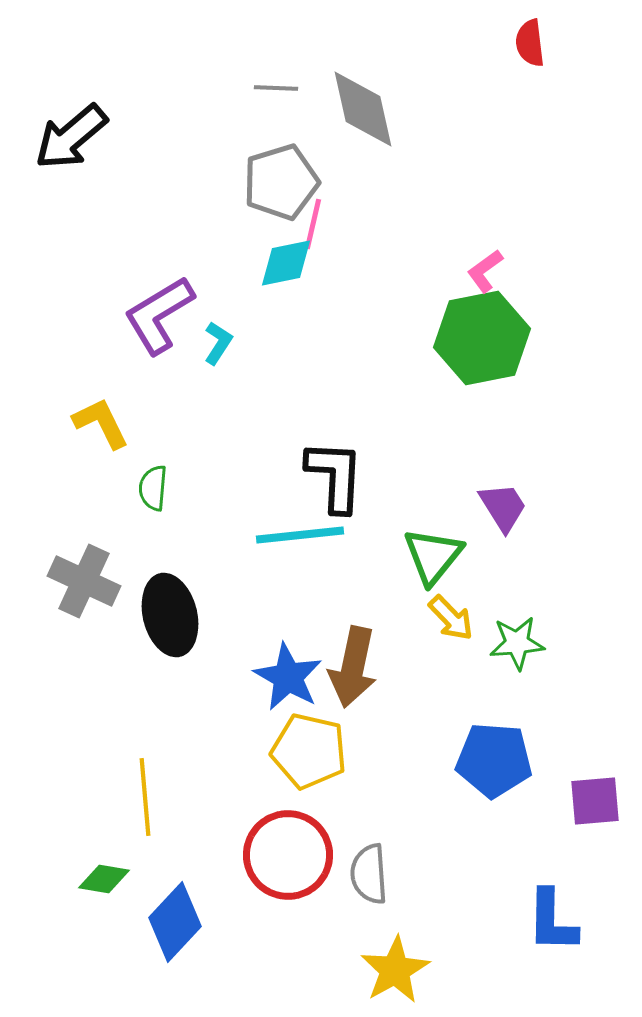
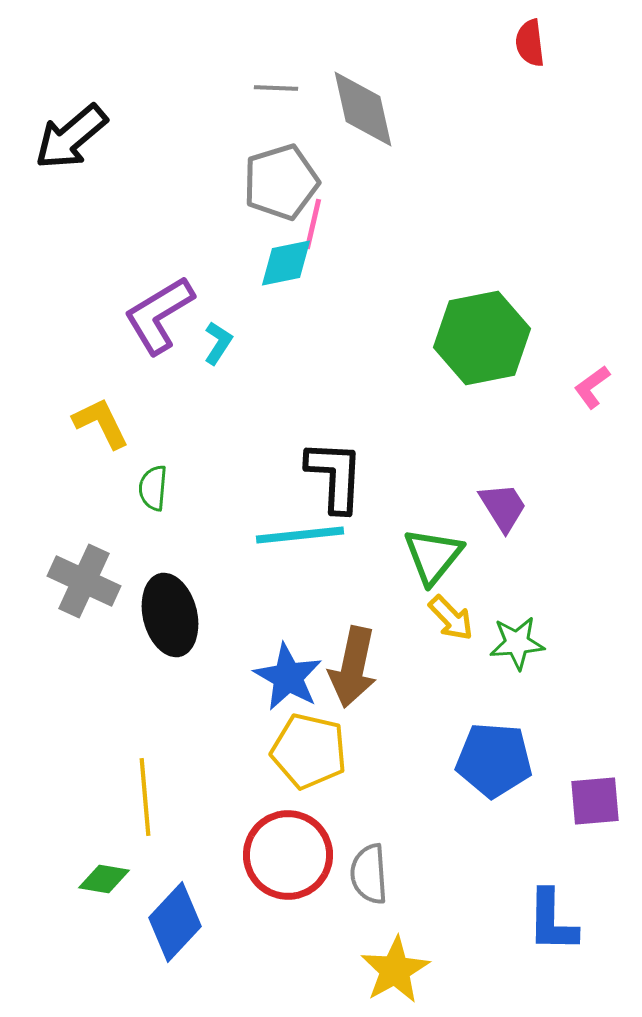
pink L-shape: moved 107 px right, 116 px down
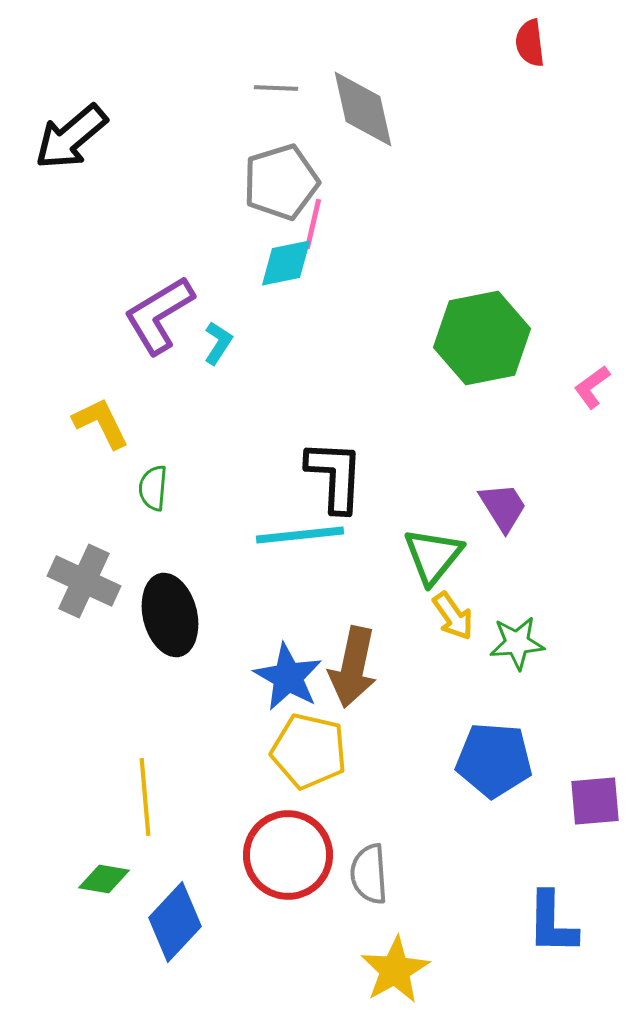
yellow arrow: moved 2 px right, 2 px up; rotated 9 degrees clockwise
blue L-shape: moved 2 px down
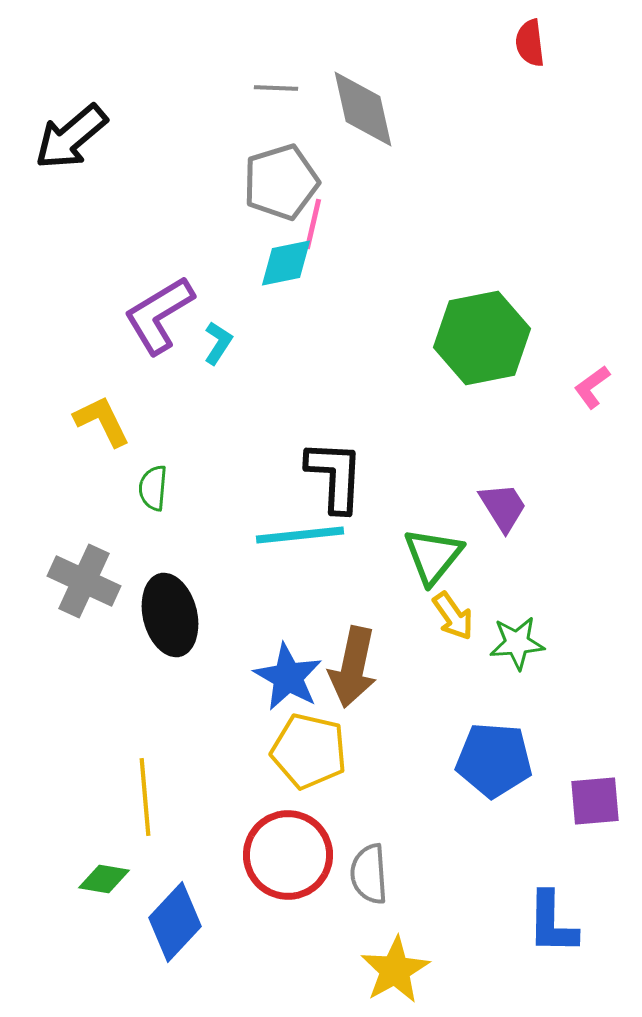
yellow L-shape: moved 1 px right, 2 px up
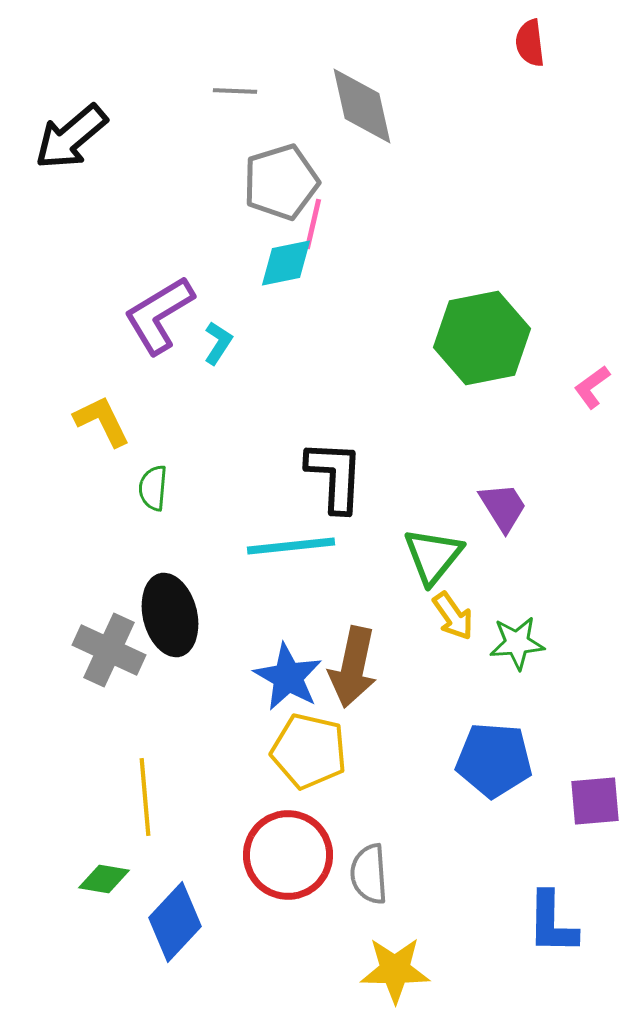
gray line: moved 41 px left, 3 px down
gray diamond: moved 1 px left, 3 px up
cyan line: moved 9 px left, 11 px down
gray cross: moved 25 px right, 69 px down
yellow star: rotated 30 degrees clockwise
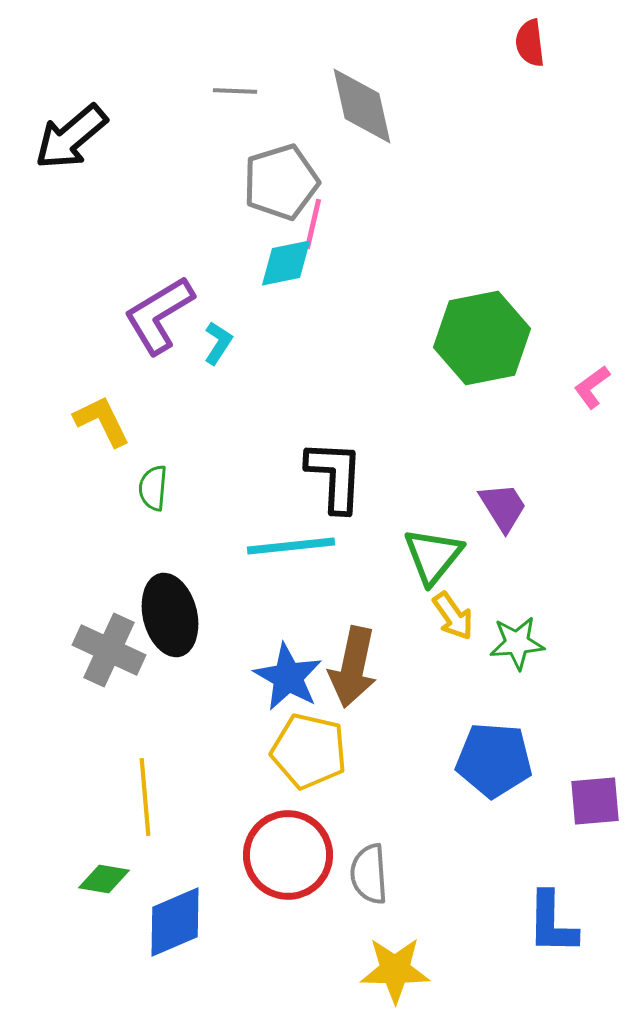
blue diamond: rotated 24 degrees clockwise
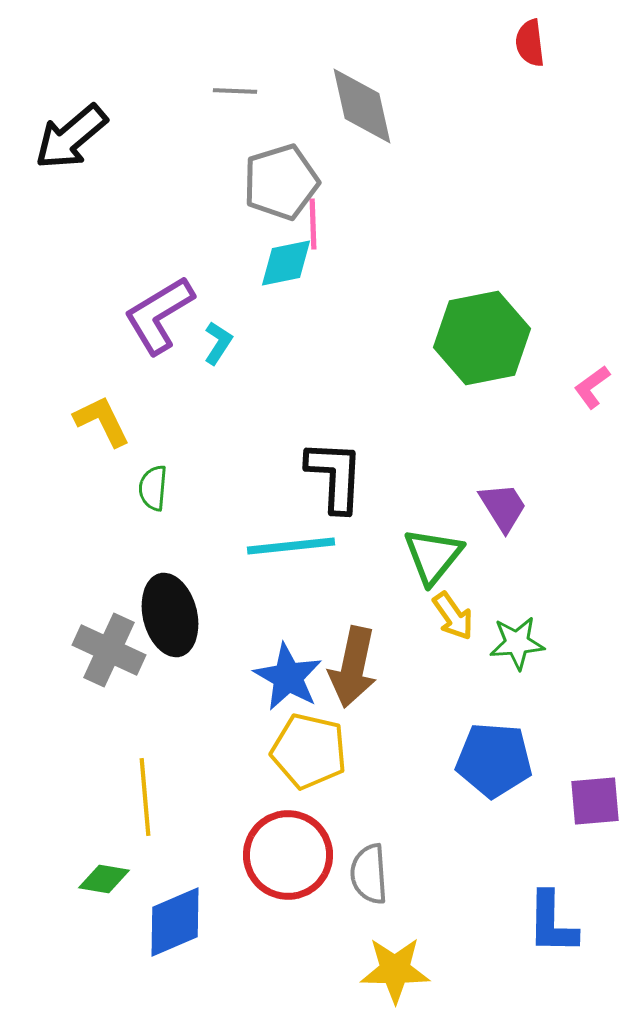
pink line: rotated 15 degrees counterclockwise
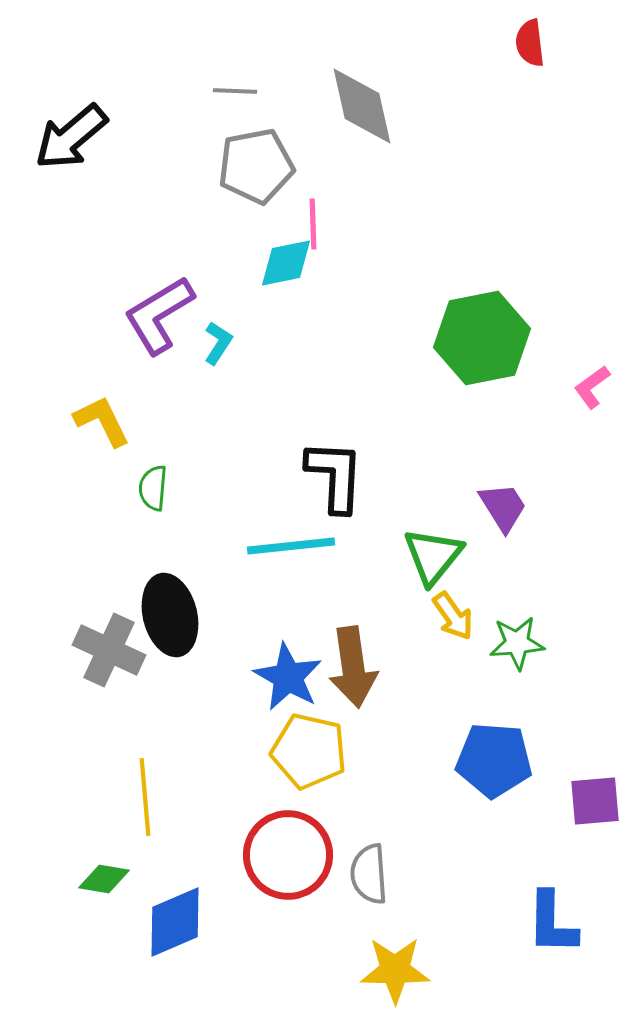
gray pentagon: moved 25 px left, 16 px up; rotated 6 degrees clockwise
brown arrow: rotated 20 degrees counterclockwise
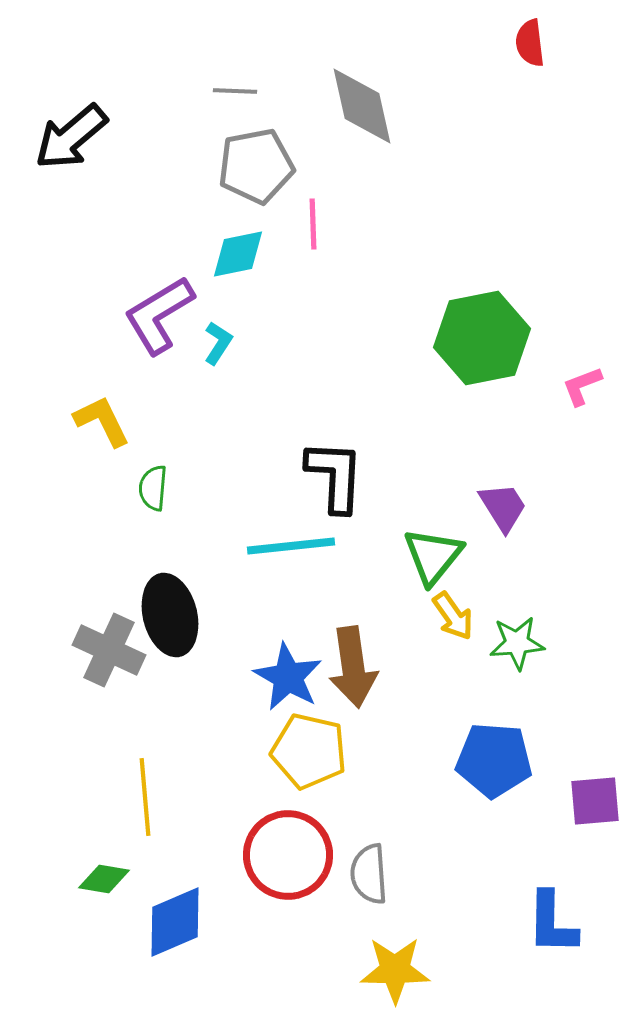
cyan diamond: moved 48 px left, 9 px up
pink L-shape: moved 10 px left, 1 px up; rotated 15 degrees clockwise
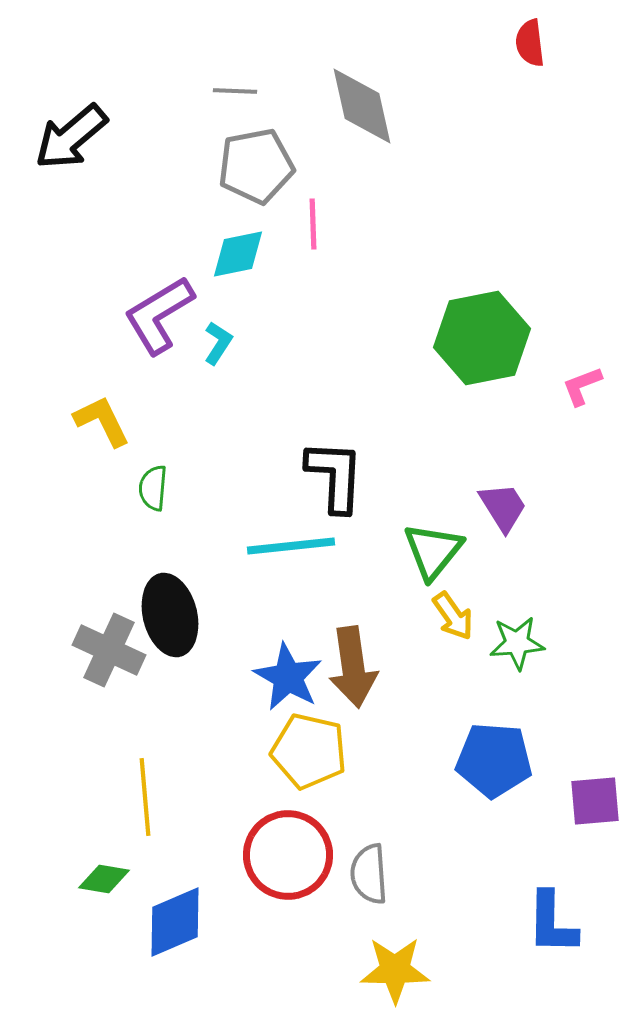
green triangle: moved 5 px up
